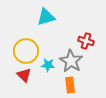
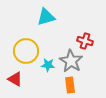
red cross: moved 1 px left
red triangle: moved 9 px left, 4 px down; rotated 14 degrees counterclockwise
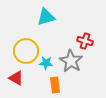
cyan star: moved 2 px left, 2 px up
red triangle: moved 1 px right, 1 px up
orange rectangle: moved 15 px left
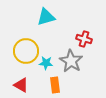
red cross: moved 1 px left, 2 px up
red triangle: moved 5 px right, 7 px down
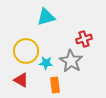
red cross: rotated 35 degrees counterclockwise
red triangle: moved 5 px up
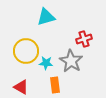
red triangle: moved 7 px down
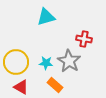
red cross: rotated 28 degrees clockwise
yellow circle: moved 10 px left, 11 px down
gray star: moved 2 px left
orange rectangle: rotated 42 degrees counterclockwise
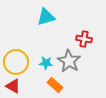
red triangle: moved 8 px left, 1 px up
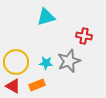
red cross: moved 3 px up
gray star: rotated 20 degrees clockwise
orange rectangle: moved 18 px left; rotated 63 degrees counterclockwise
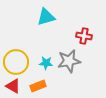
gray star: rotated 10 degrees clockwise
orange rectangle: moved 1 px right, 1 px down
